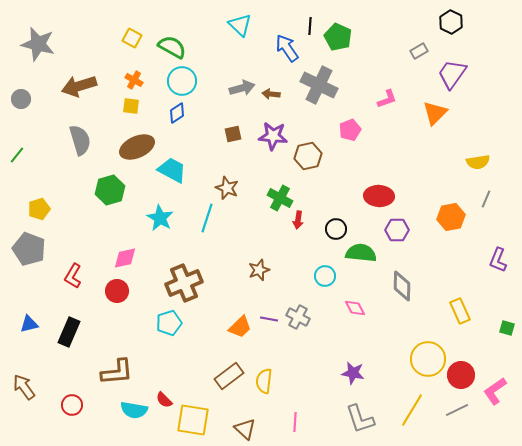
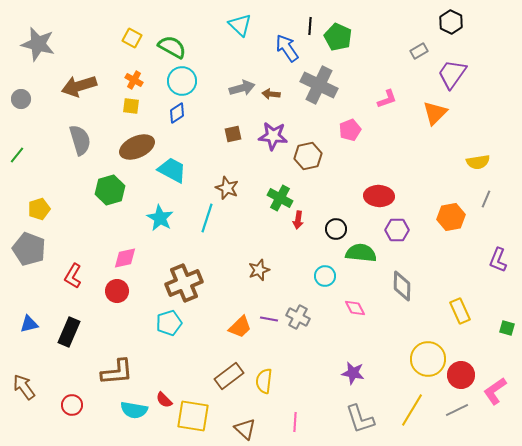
yellow square at (193, 420): moved 4 px up
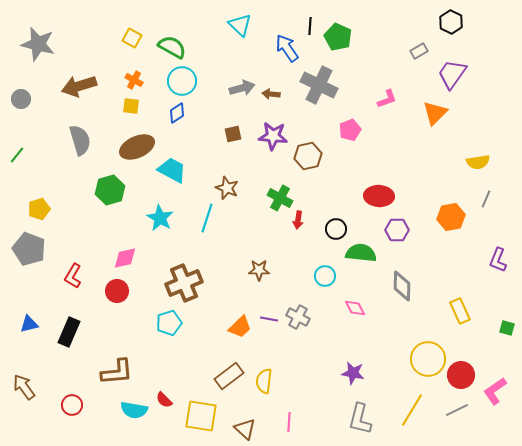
brown star at (259, 270): rotated 20 degrees clockwise
yellow square at (193, 416): moved 8 px right
gray L-shape at (360, 419): rotated 32 degrees clockwise
pink line at (295, 422): moved 6 px left
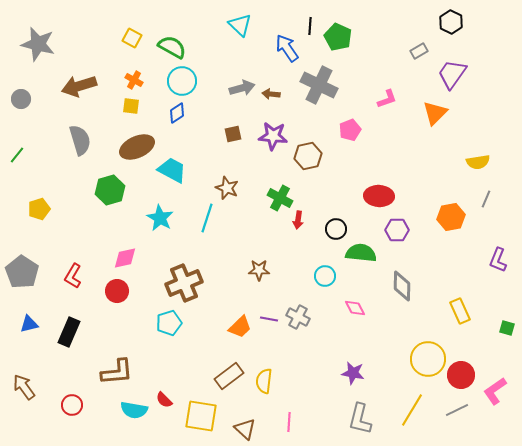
gray pentagon at (29, 249): moved 7 px left, 23 px down; rotated 12 degrees clockwise
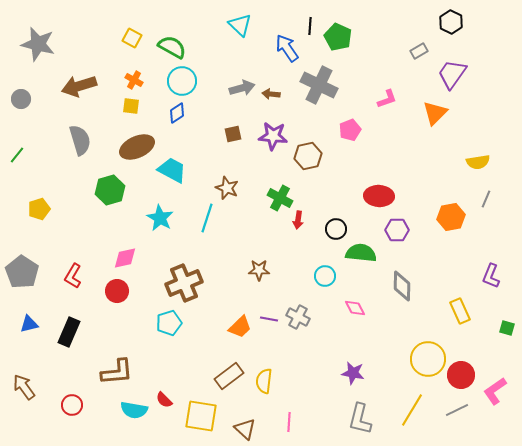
purple L-shape at (498, 260): moved 7 px left, 16 px down
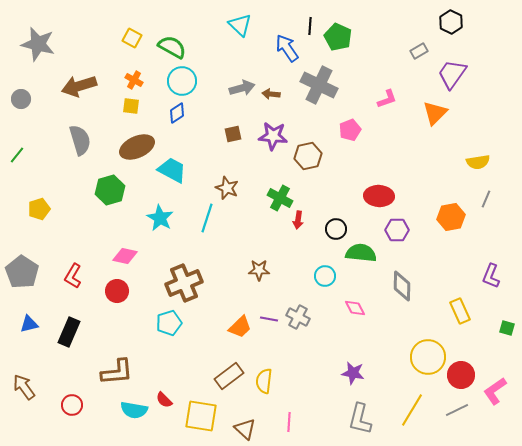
pink diamond at (125, 258): moved 2 px up; rotated 25 degrees clockwise
yellow circle at (428, 359): moved 2 px up
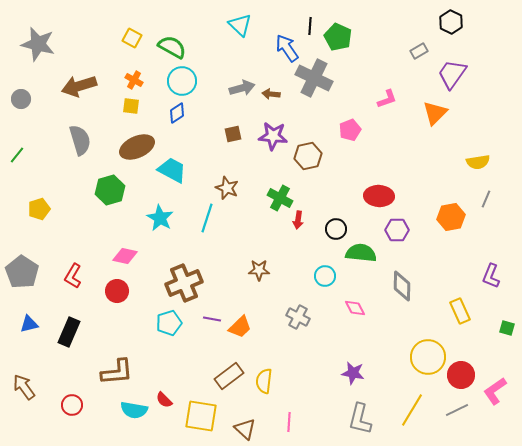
gray cross at (319, 85): moved 5 px left, 7 px up
purple line at (269, 319): moved 57 px left
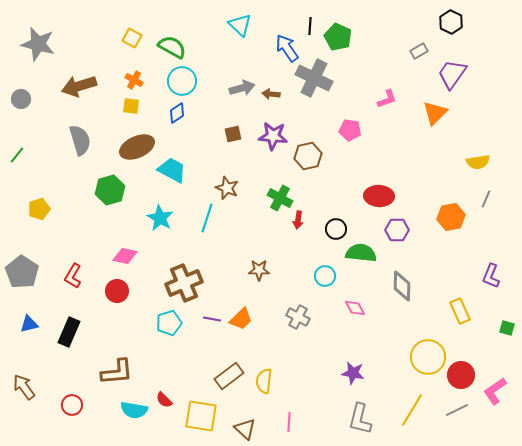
pink pentagon at (350, 130): rotated 30 degrees clockwise
orange trapezoid at (240, 327): moved 1 px right, 8 px up
